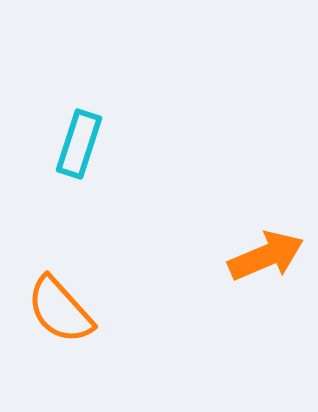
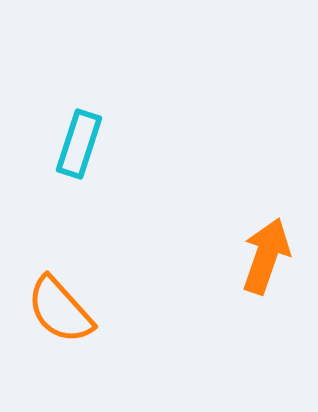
orange arrow: rotated 48 degrees counterclockwise
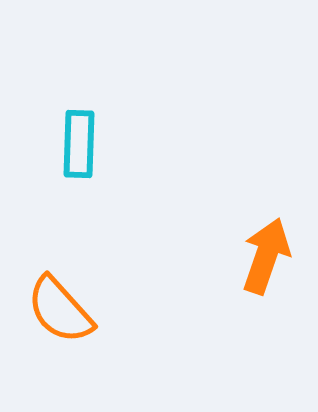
cyan rectangle: rotated 16 degrees counterclockwise
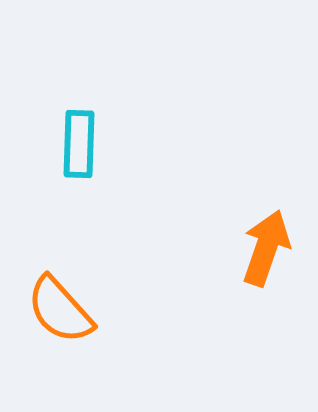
orange arrow: moved 8 px up
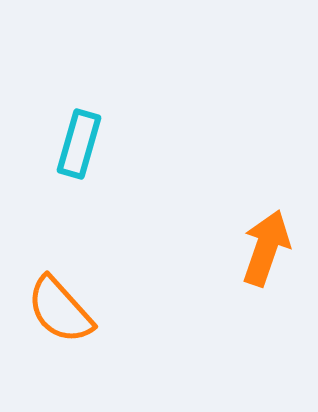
cyan rectangle: rotated 14 degrees clockwise
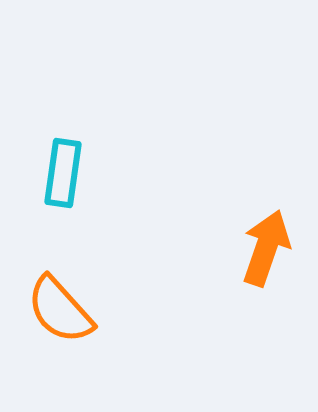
cyan rectangle: moved 16 px left, 29 px down; rotated 8 degrees counterclockwise
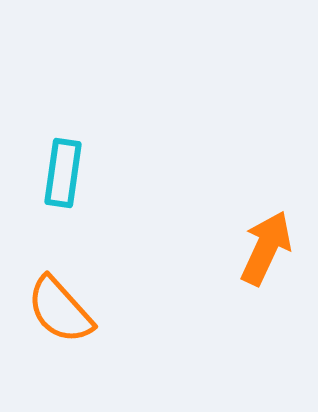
orange arrow: rotated 6 degrees clockwise
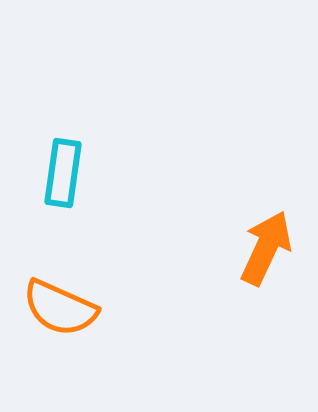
orange semicircle: moved 2 px up; rotated 24 degrees counterclockwise
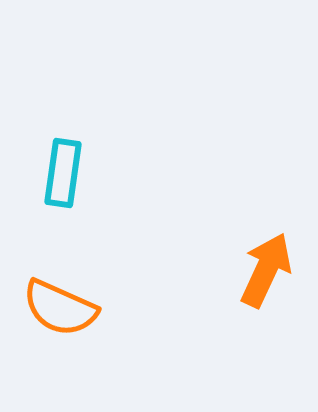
orange arrow: moved 22 px down
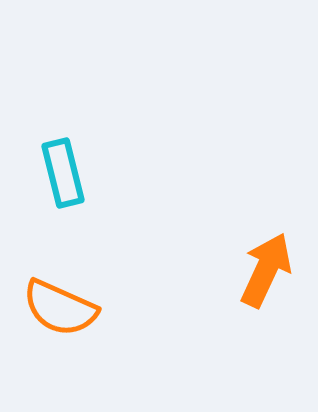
cyan rectangle: rotated 22 degrees counterclockwise
